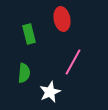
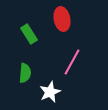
green rectangle: rotated 18 degrees counterclockwise
pink line: moved 1 px left
green semicircle: moved 1 px right
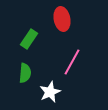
green rectangle: moved 5 px down; rotated 66 degrees clockwise
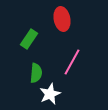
green semicircle: moved 11 px right
white star: moved 2 px down
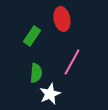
green rectangle: moved 3 px right, 3 px up
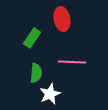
green rectangle: moved 2 px down
pink line: rotated 64 degrees clockwise
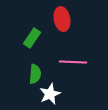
pink line: moved 1 px right
green semicircle: moved 1 px left, 1 px down
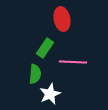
green rectangle: moved 13 px right, 10 px down
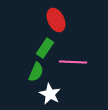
red ellipse: moved 6 px left, 1 px down; rotated 15 degrees counterclockwise
green semicircle: moved 1 px right, 2 px up; rotated 18 degrees clockwise
white star: rotated 20 degrees counterclockwise
